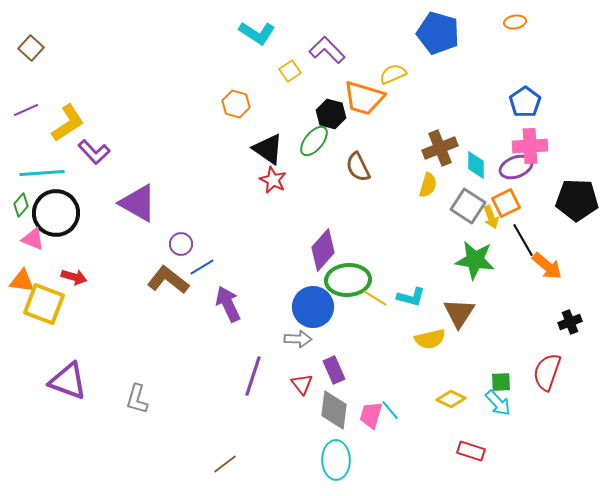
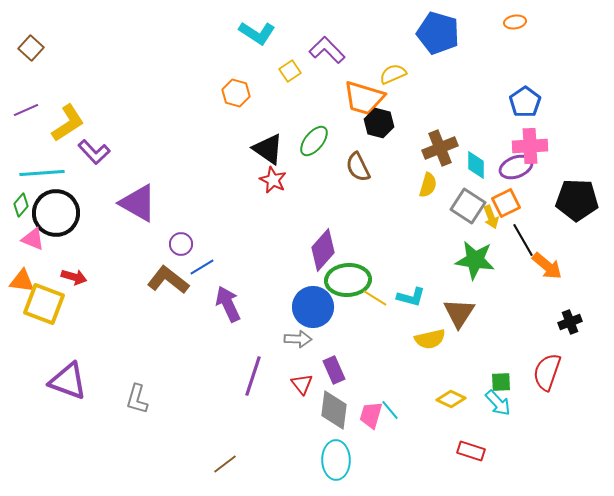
orange hexagon at (236, 104): moved 11 px up
black hexagon at (331, 114): moved 48 px right, 9 px down
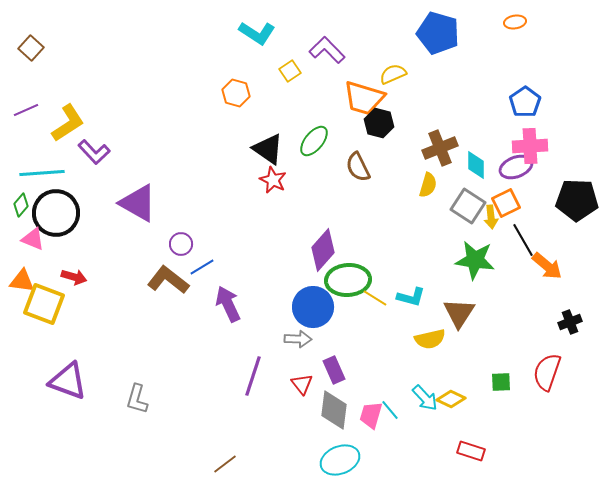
yellow arrow at (491, 217): rotated 15 degrees clockwise
cyan arrow at (498, 403): moved 73 px left, 5 px up
cyan ellipse at (336, 460): moved 4 px right; rotated 69 degrees clockwise
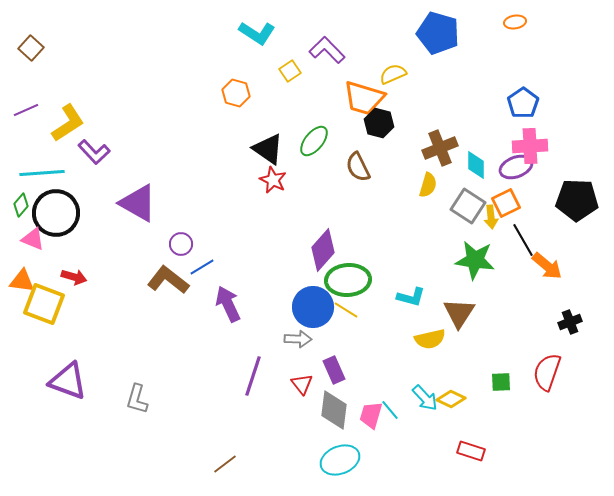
blue pentagon at (525, 102): moved 2 px left, 1 px down
yellow line at (375, 298): moved 29 px left, 12 px down
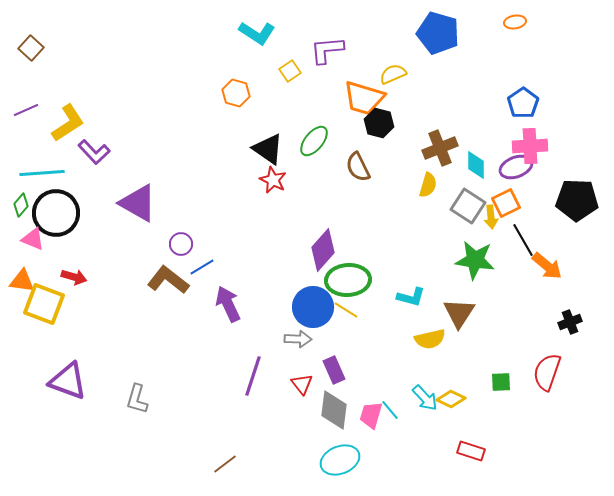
purple L-shape at (327, 50): rotated 51 degrees counterclockwise
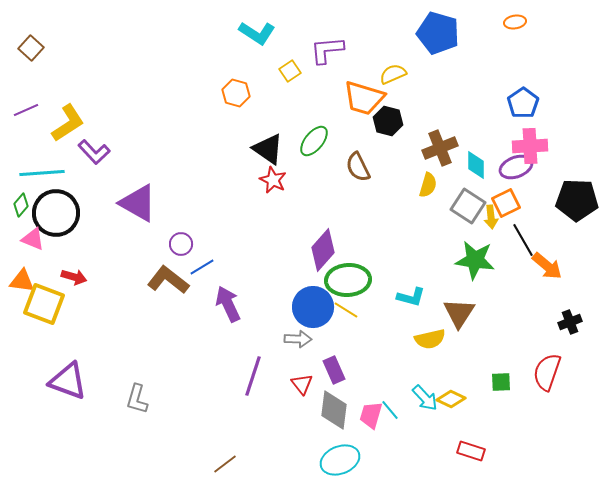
black hexagon at (379, 123): moved 9 px right, 2 px up
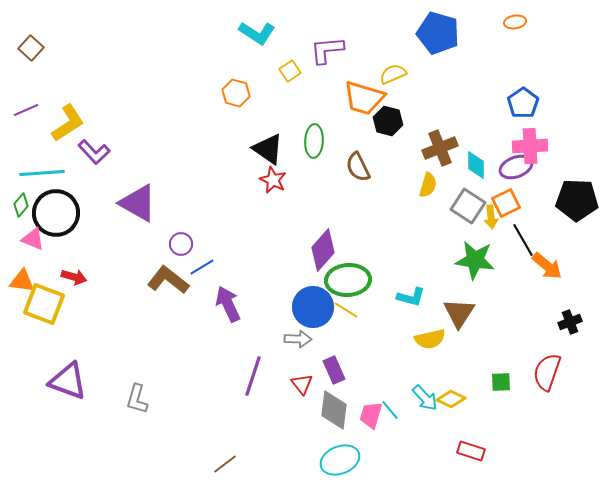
green ellipse at (314, 141): rotated 36 degrees counterclockwise
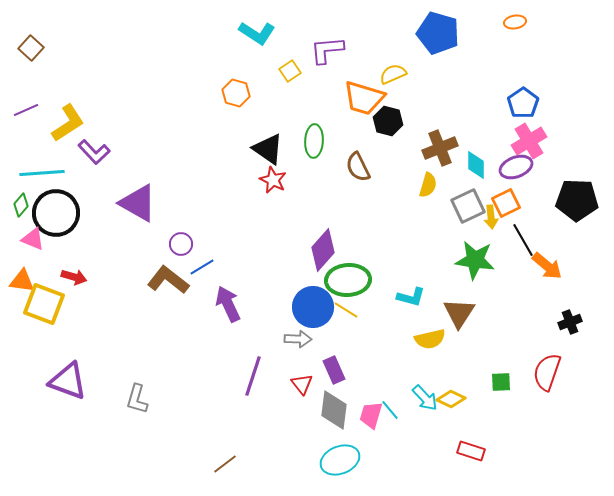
pink cross at (530, 146): moved 1 px left, 5 px up; rotated 28 degrees counterclockwise
gray square at (468, 206): rotated 32 degrees clockwise
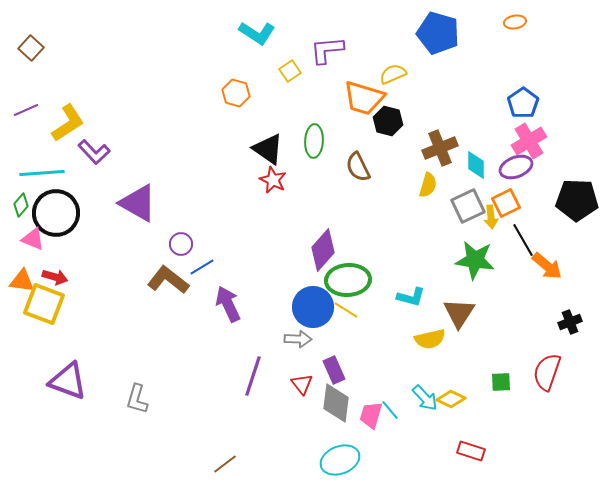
red arrow at (74, 277): moved 19 px left
gray diamond at (334, 410): moved 2 px right, 7 px up
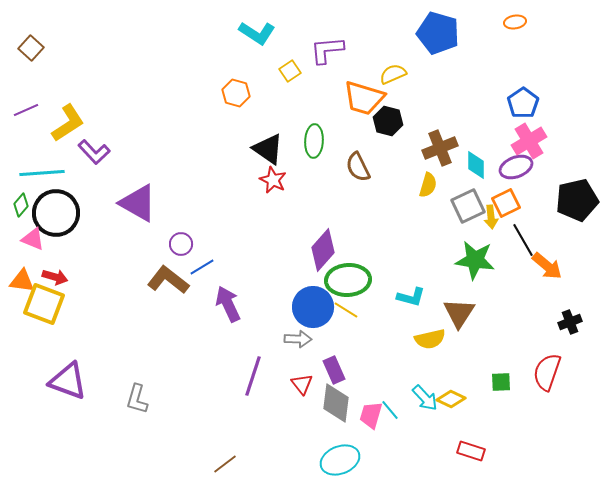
black pentagon at (577, 200): rotated 15 degrees counterclockwise
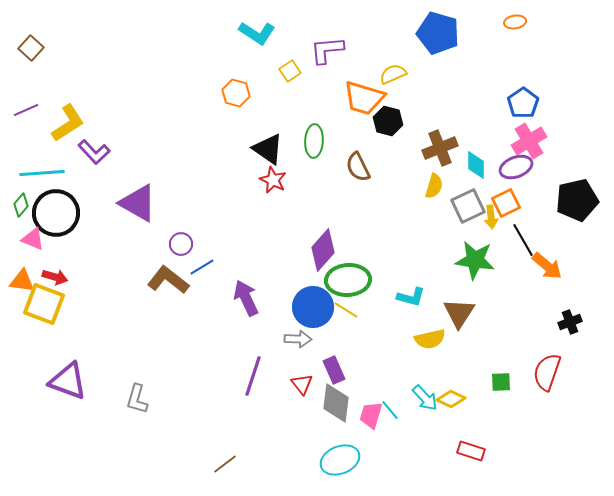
yellow semicircle at (428, 185): moved 6 px right, 1 px down
purple arrow at (228, 304): moved 18 px right, 6 px up
